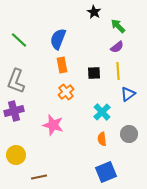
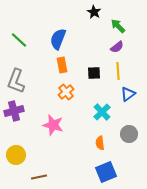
orange semicircle: moved 2 px left, 4 px down
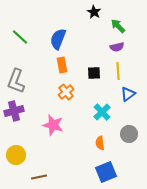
green line: moved 1 px right, 3 px up
purple semicircle: rotated 24 degrees clockwise
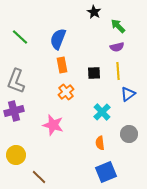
brown line: rotated 56 degrees clockwise
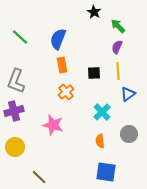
purple semicircle: rotated 128 degrees clockwise
orange semicircle: moved 2 px up
yellow circle: moved 1 px left, 8 px up
blue square: rotated 30 degrees clockwise
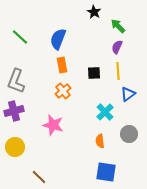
orange cross: moved 3 px left, 1 px up
cyan cross: moved 3 px right
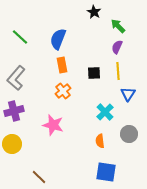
gray L-shape: moved 3 px up; rotated 20 degrees clockwise
blue triangle: rotated 21 degrees counterclockwise
yellow circle: moved 3 px left, 3 px up
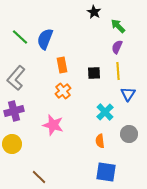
blue semicircle: moved 13 px left
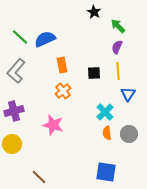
blue semicircle: rotated 45 degrees clockwise
gray L-shape: moved 7 px up
orange semicircle: moved 7 px right, 8 px up
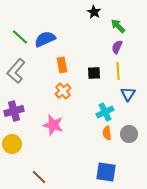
cyan cross: rotated 18 degrees clockwise
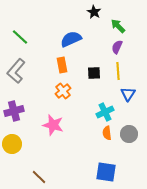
blue semicircle: moved 26 px right
